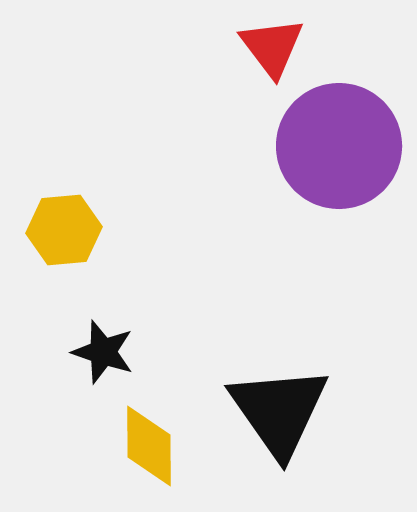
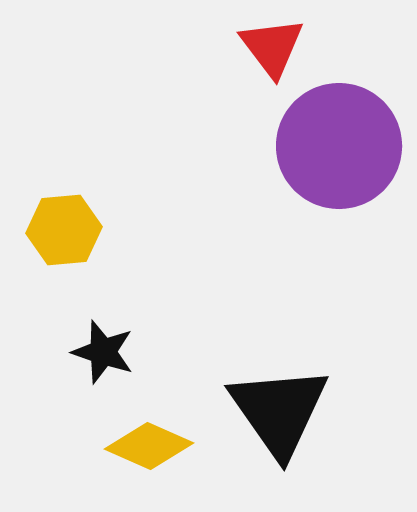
yellow diamond: rotated 66 degrees counterclockwise
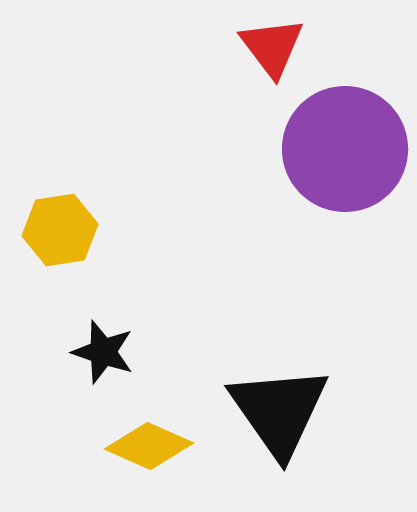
purple circle: moved 6 px right, 3 px down
yellow hexagon: moved 4 px left; rotated 4 degrees counterclockwise
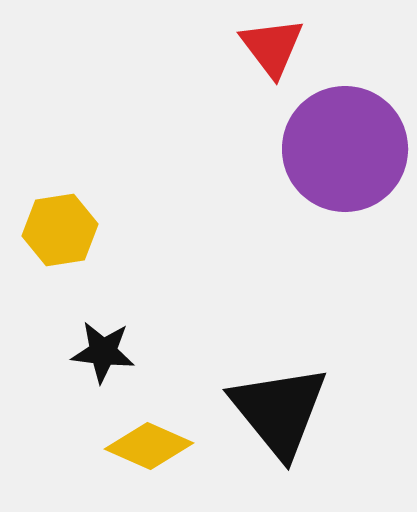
black star: rotated 12 degrees counterclockwise
black triangle: rotated 4 degrees counterclockwise
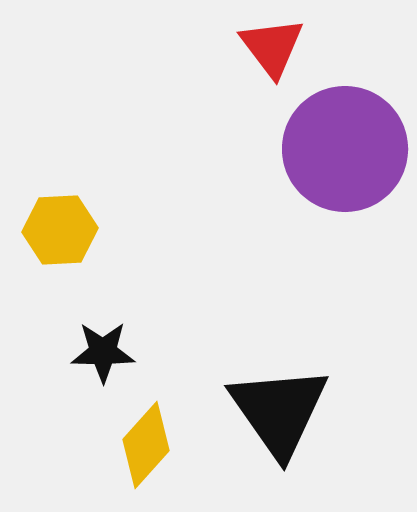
yellow hexagon: rotated 6 degrees clockwise
black star: rotated 6 degrees counterclockwise
black triangle: rotated 4 degrees clockwise
yellow diamond: moved 3 px left, 1 px up; rotated 72 degrees counterclockwise
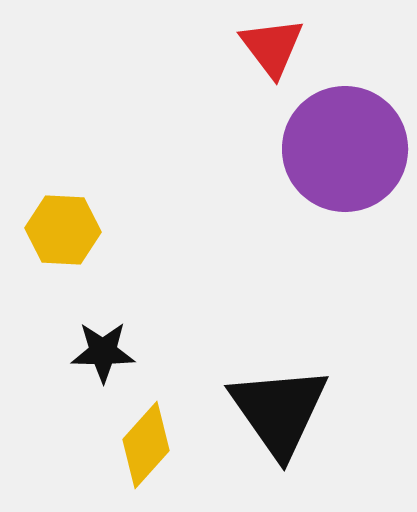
yellow hexagon: moved 3 px right; rotated 6 degrees clockwise
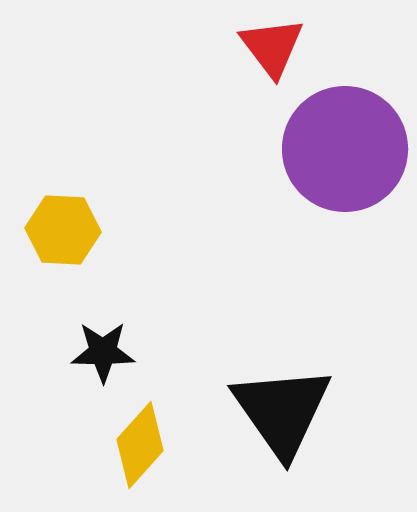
black triangle: moved 3 px right
yellow diamond: moved 6 px left
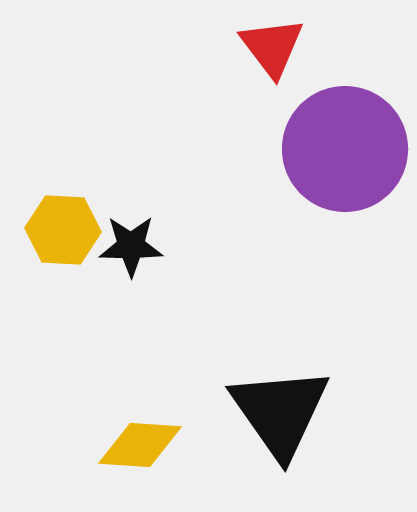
black star: moved 28 px right, 106 px up
black triangle: moved 2 px left, 1 px down
yellow diamond: rotated 52 degrees clockwise
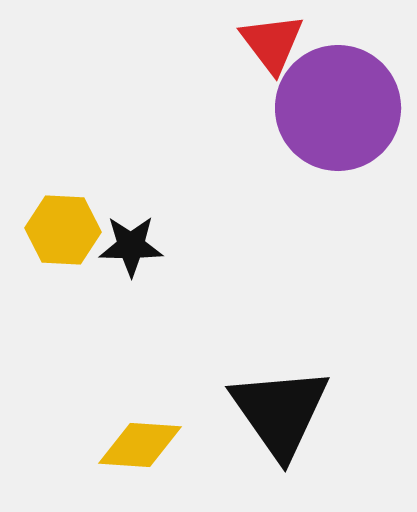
red triangle: moved 4 px up
purple circle: moved 7 px left, 41 px up
